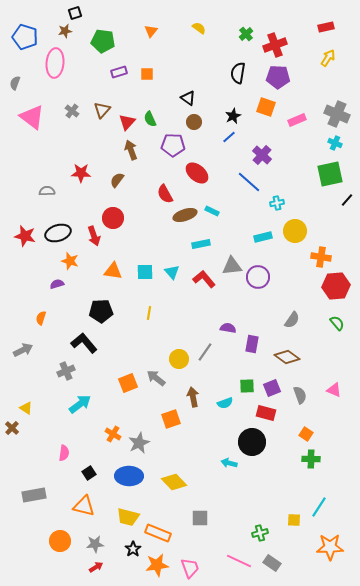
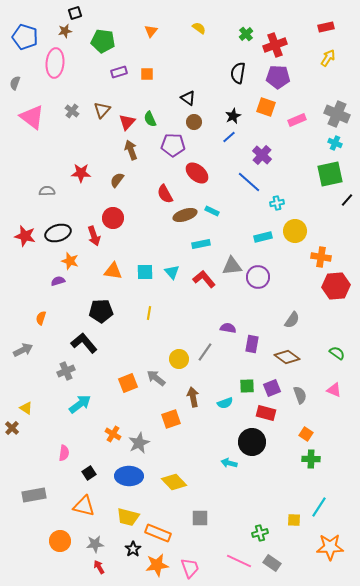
purple semicircle at (57, 284): moved 1 px right, 3 px up
green semicircle at (337, 323): moved 30 px down; rotated 14 degrees counterclockwise
red arrow at (96, 567): moved 3 px right; rotated 88 degrees counterclockwise
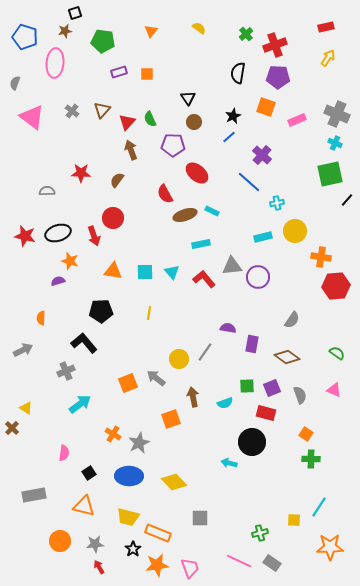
black triangle at (188, 98): rotated 21 degrees clockwise
orange semicircle at (41, 318): rotated 16 degrees counterclockwise
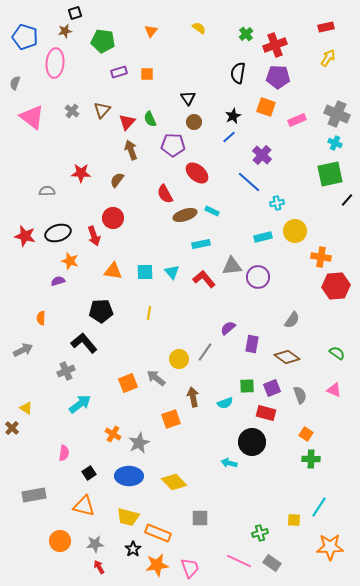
purple semicircle at (228, 328): rotated 49 degrees counterclockwise
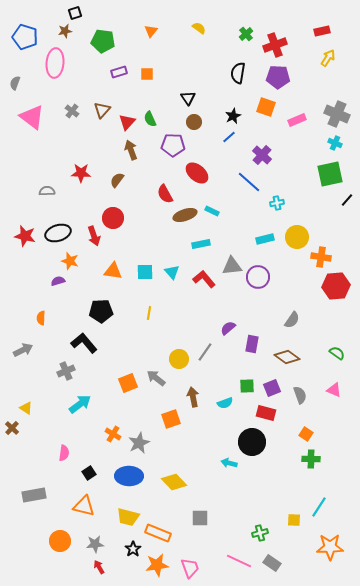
red rectangle at (326, 27): moved 4 px left, 4 px down
yellow circle at (295, 231): moved 2 px right, 6 px down
cyan rectangle at (263, 237): moved 2 px right, 2 px down
